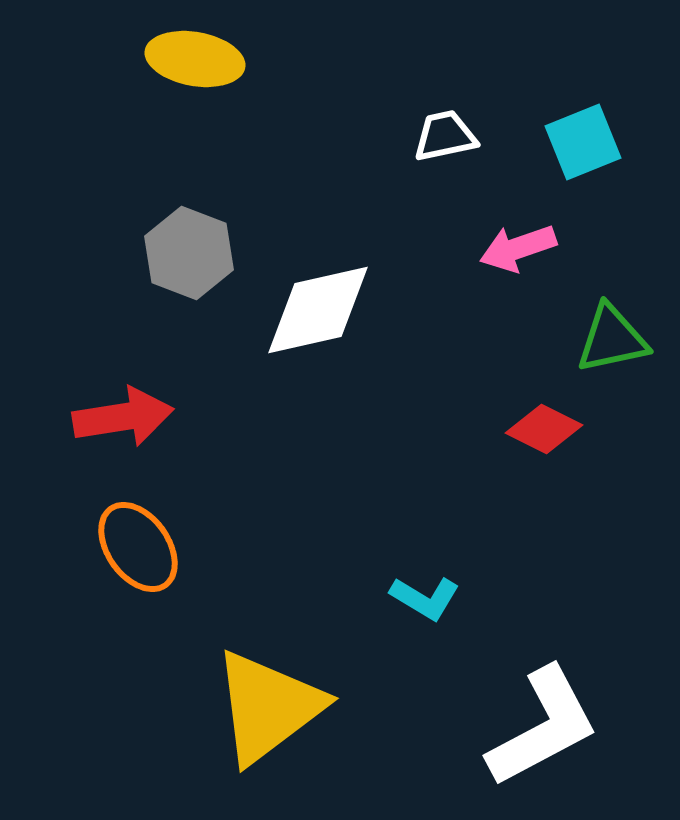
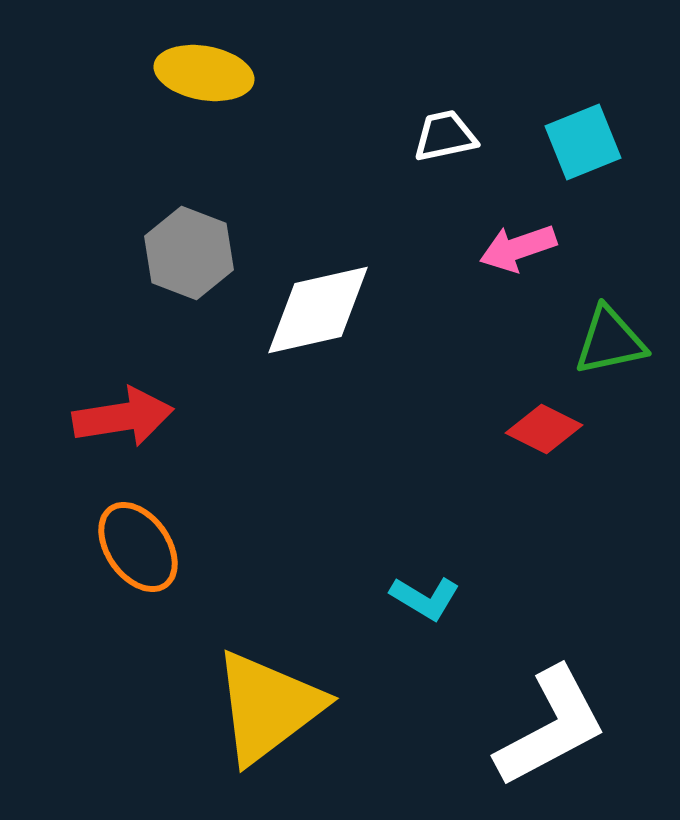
yellow ellipse: moved 9 px right, 14 px down
green triangle: moved 2 px left, 2 px down
white L-shape: moved 8 px right
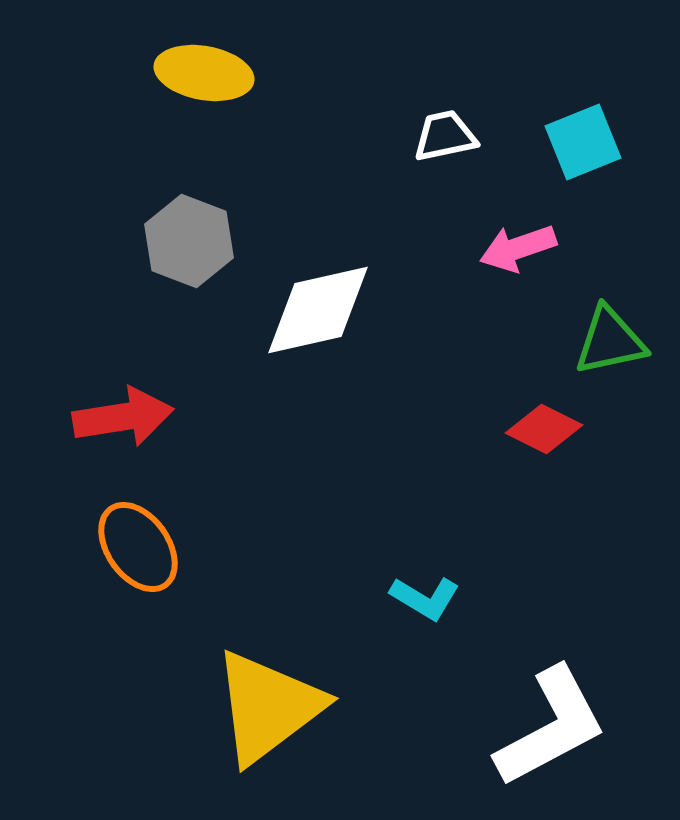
gray hexagon: moved 12 px up
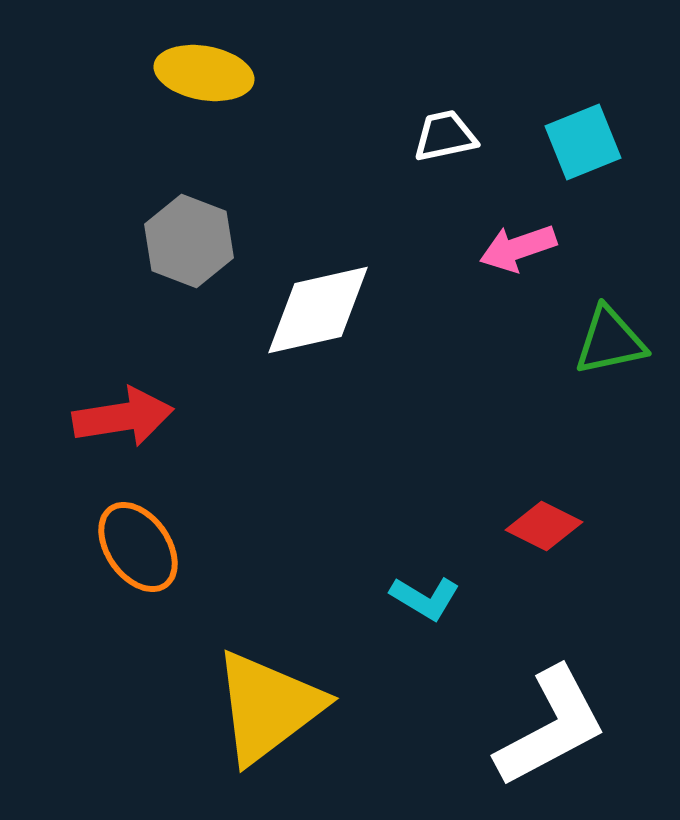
red diamond: moved 97 px down
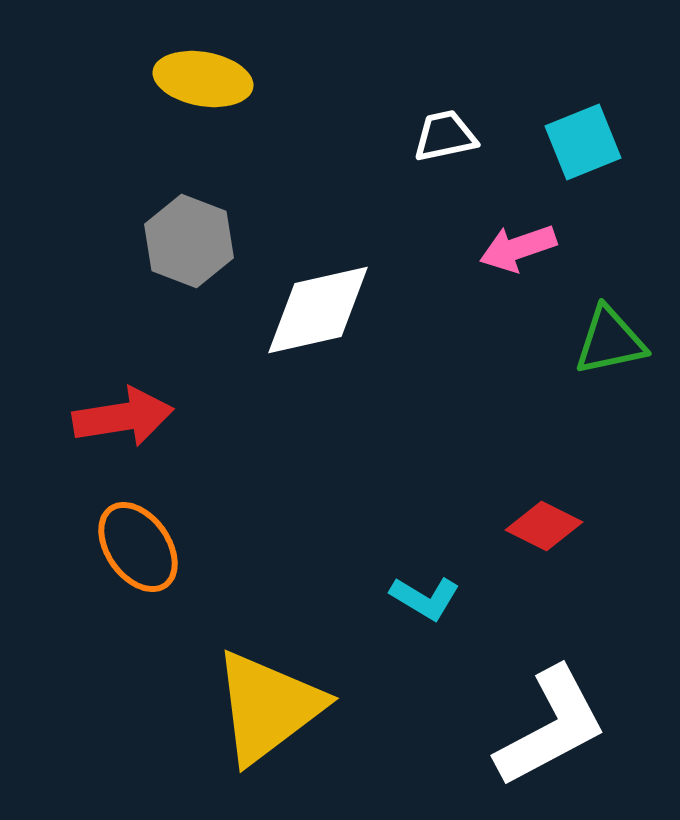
yellow ellipse: moved 1 px left, 6 px down
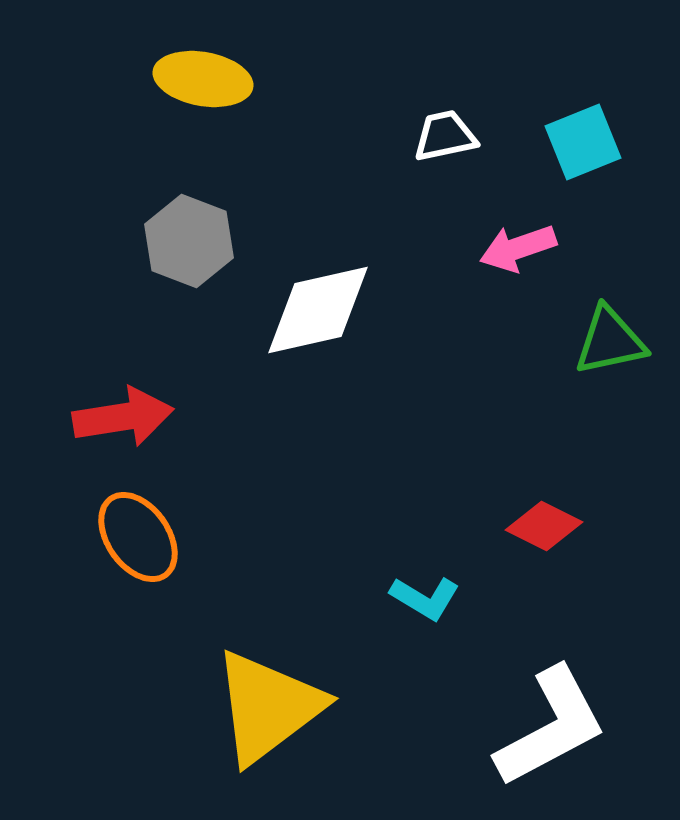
orange ellipse: moved 10 px up
